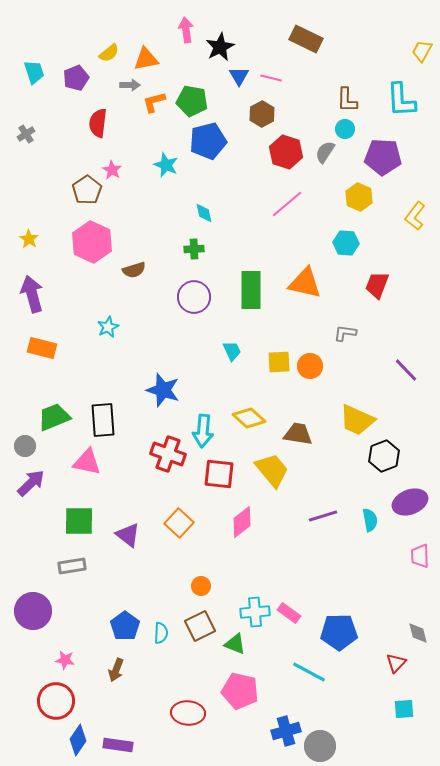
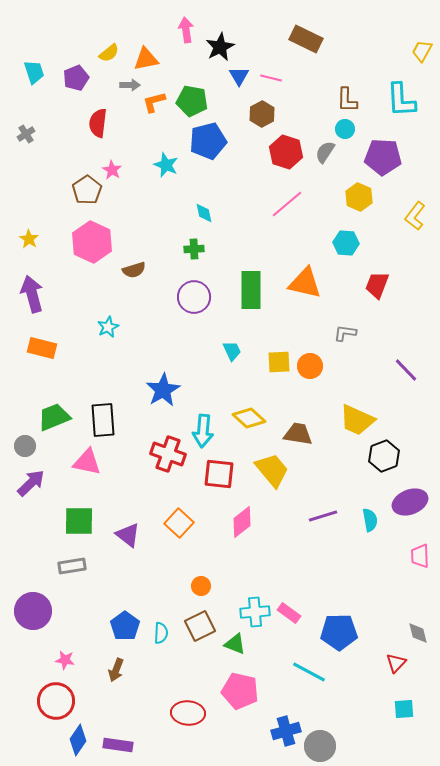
blue star at (163, 390): rotated 24 degrees clockwise
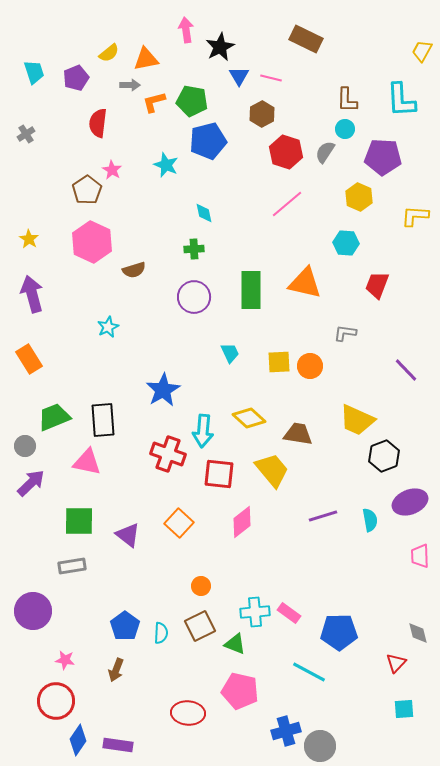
yellow L-shape at (415, 216): rotated 56 degrees clockwise
orange rectangle at (42, 348): moved 13 px left, 11 px down; rotated 44 degrees clockwise
cyan trapezoid at (232, 351): moved 2 px left, 2 px down
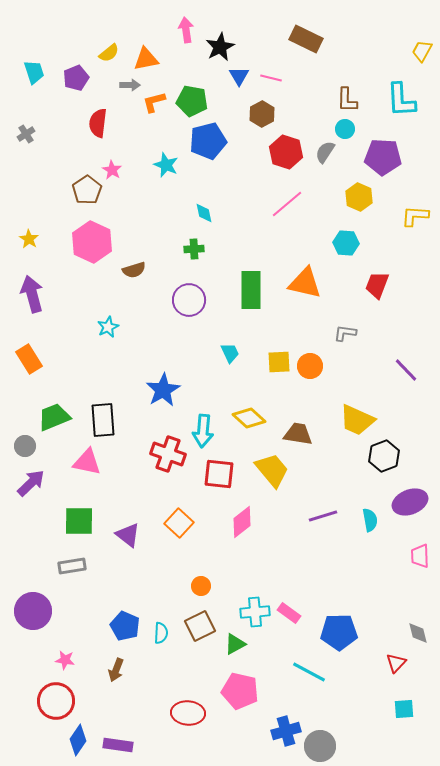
purple circle at (194, 297): moved 5 px left, 3 px down
blue pentagon at (125, 626): rotated 12 degrees counterclockwise
green triangle at (235, 644): rotated 50 degrees counterclockwise
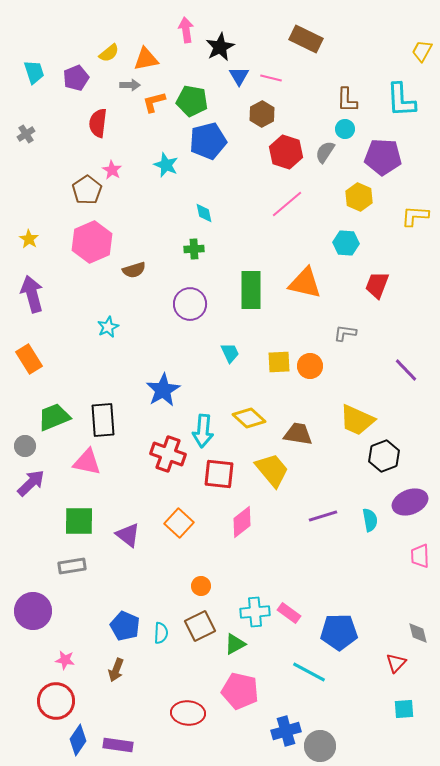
pink hexagon at (92, 242): rotated 12 degrees clockwise
purple circle at (189, 300): moved 1 px right, 4 px down
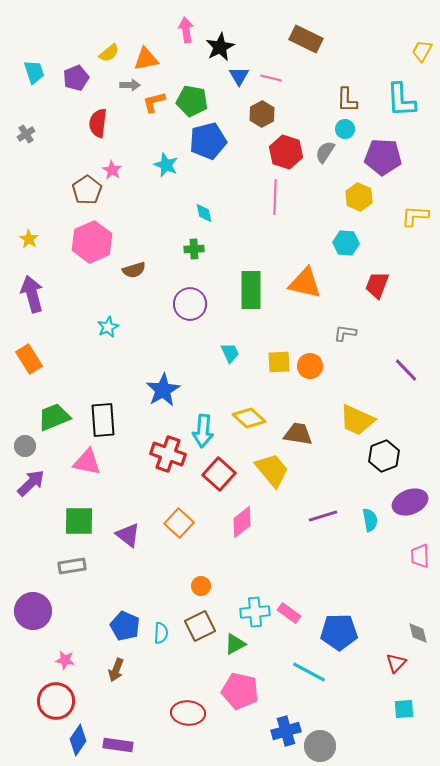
pink line at (287, 204): moved 12 px left, 7 px up; rotated 48 degrees counterclockwise
red square at (219, 474): rotated 36 degrees clockwise
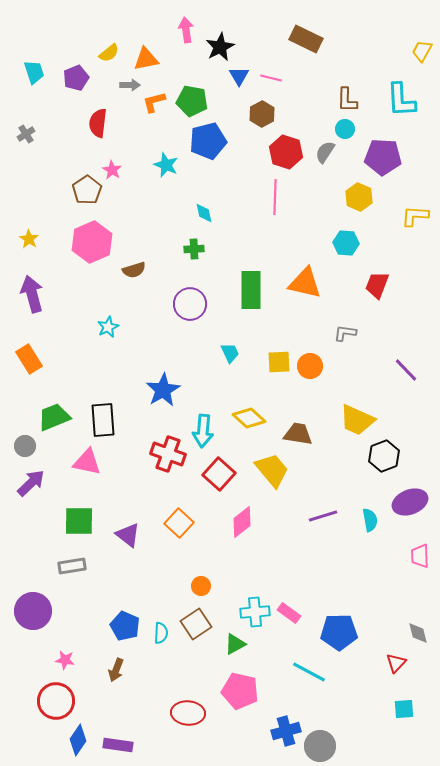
brown square at (200, 626): moved 4 px left, 2 px up; rotated 8 degrees counterclockwise
